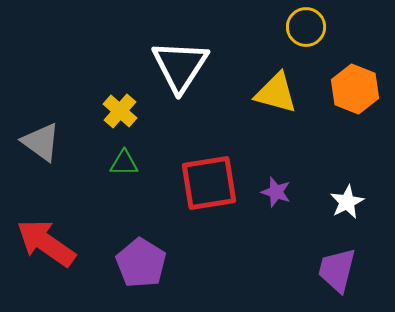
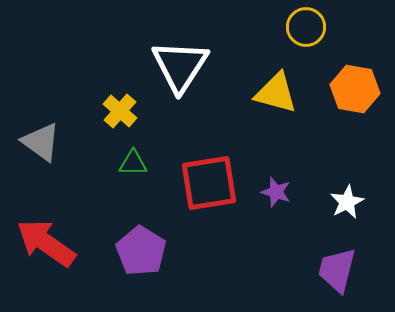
orange hexagon: rotated 12 degrees counterclockwise
green triangle: moved 9 px right
purple pentagon: moved 12 px up
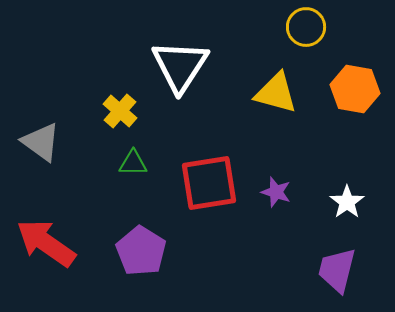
white star: rotated 8 degrees counterclockwise
